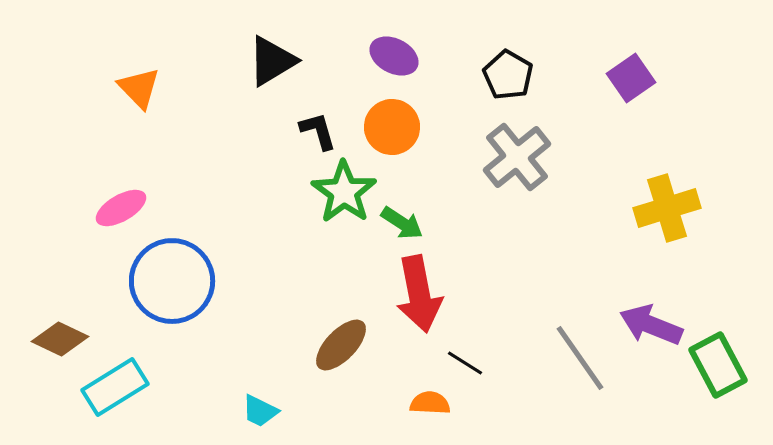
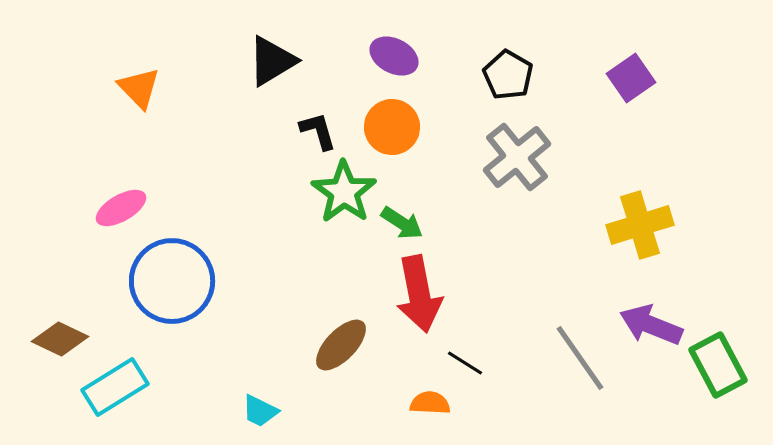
yellow cross: moved 27 px left, 17 px down
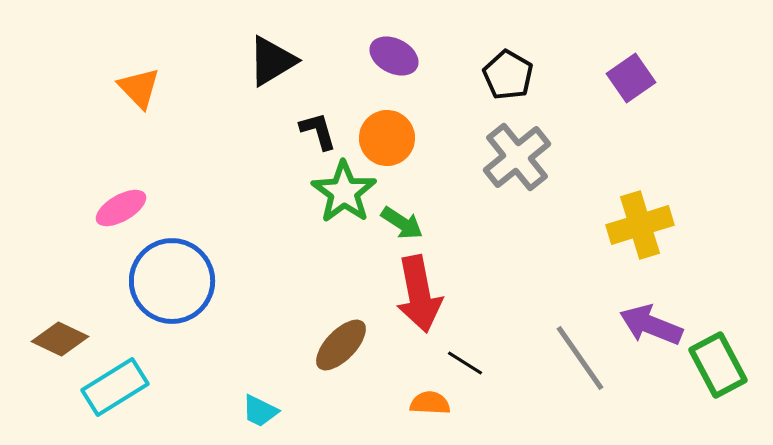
orange circle: moved 5 px left, 11 px down
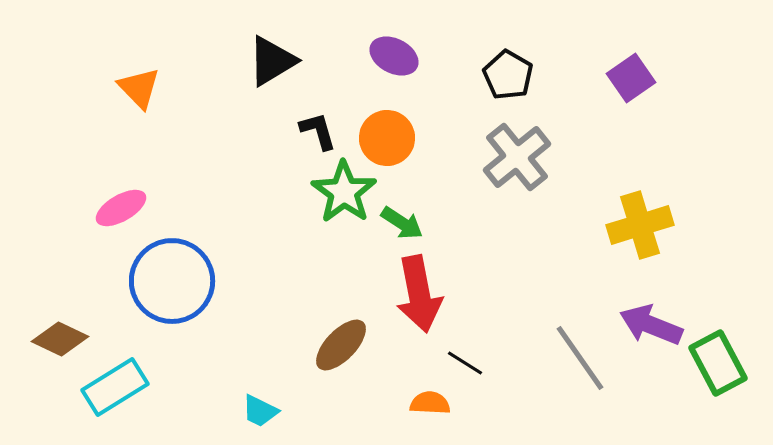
green rectangle: moved 2 px up
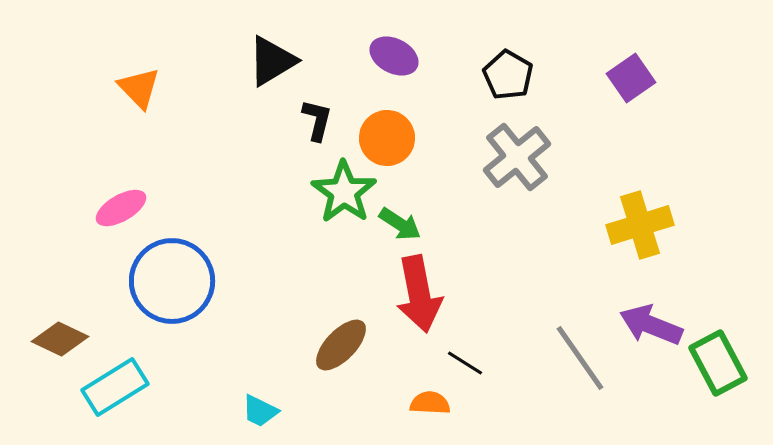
black L-shape: moved 1 px left, 11 px up; rotated 30 degrees clockwise
green arrow: moved 2 px left, 1 px down
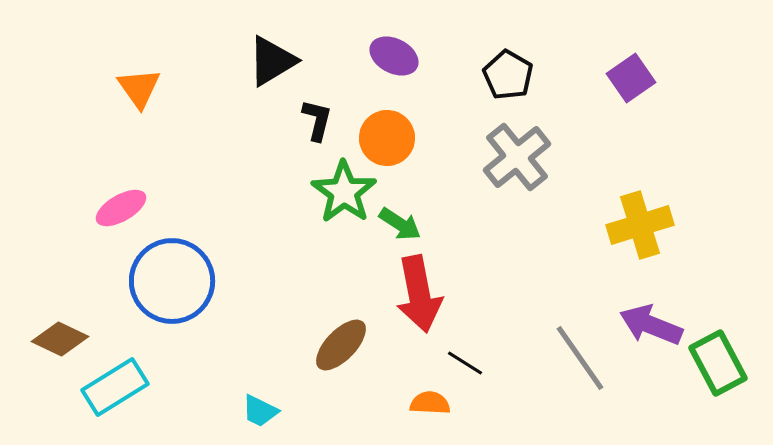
orange triangle: rotated 9 degrees clockwise
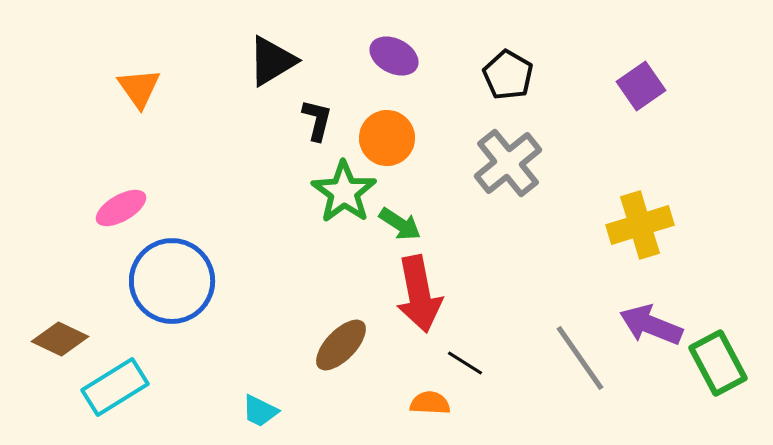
purple square: moved 10 px right, 8 px down
gray cross: moved 9 px left, 6 px down
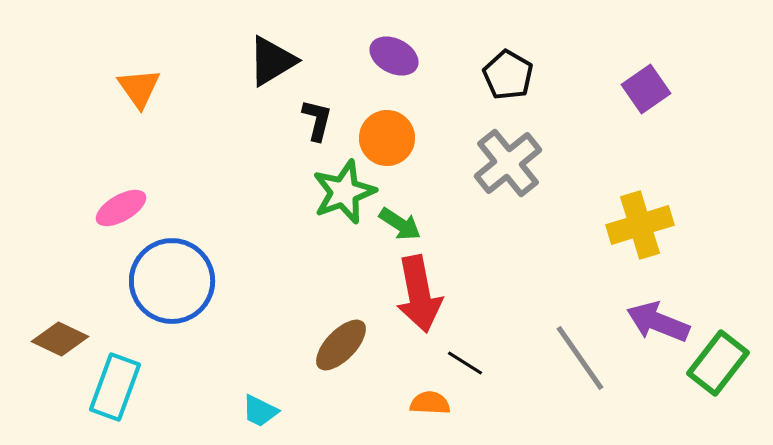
purple square: moved 5 px right, 3 px down
green star: rotated 16 degrees clockwise
purple arrow: moved 7 px right, 3 px up
green rectangle: rotated 66 degrees clockwise
cyan rectangle: rotated 38 degrees counterclockwise
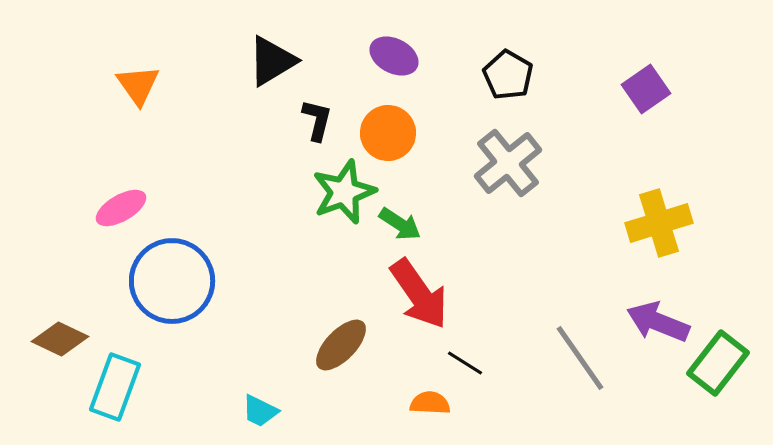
orange triangle: moved 1 px left, 3 px up
orange circle: moved 1 px right, 5 px up
yellow cross: moved 19 px right, 2 px up
red arrow: rotated 24 degrees counterclockwise
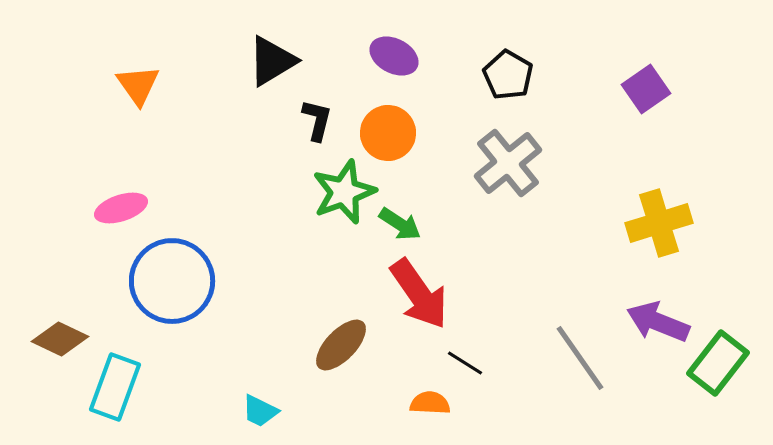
pink ellipse: rotated 12 degrees clockwise
